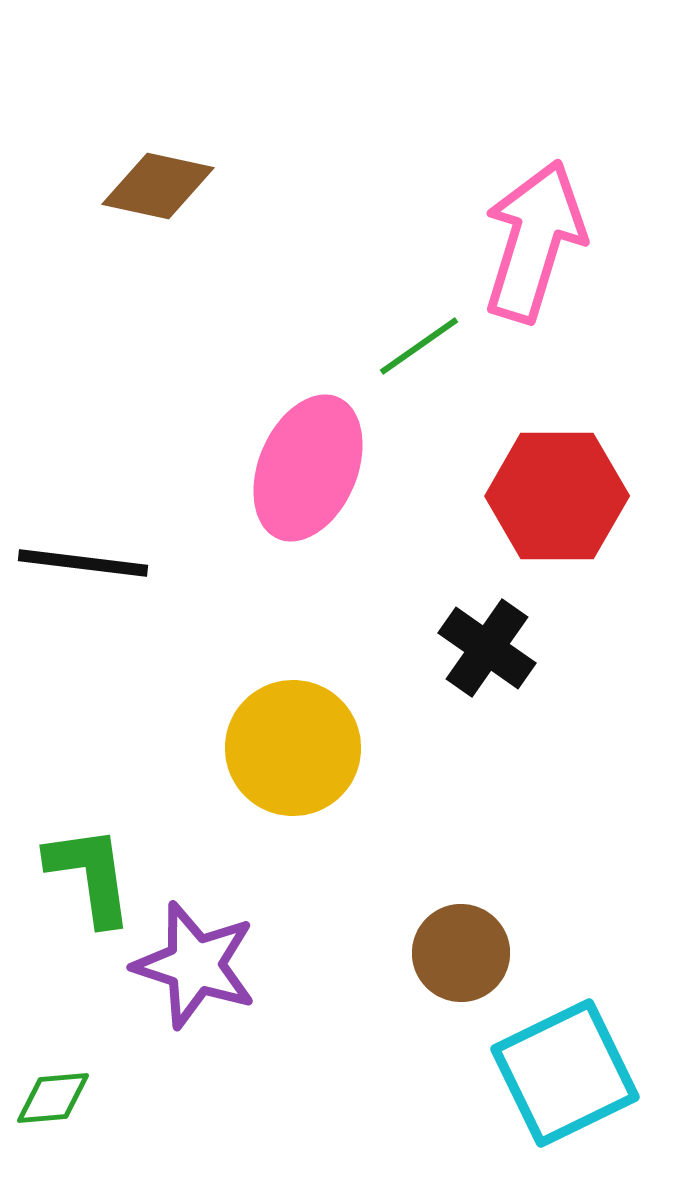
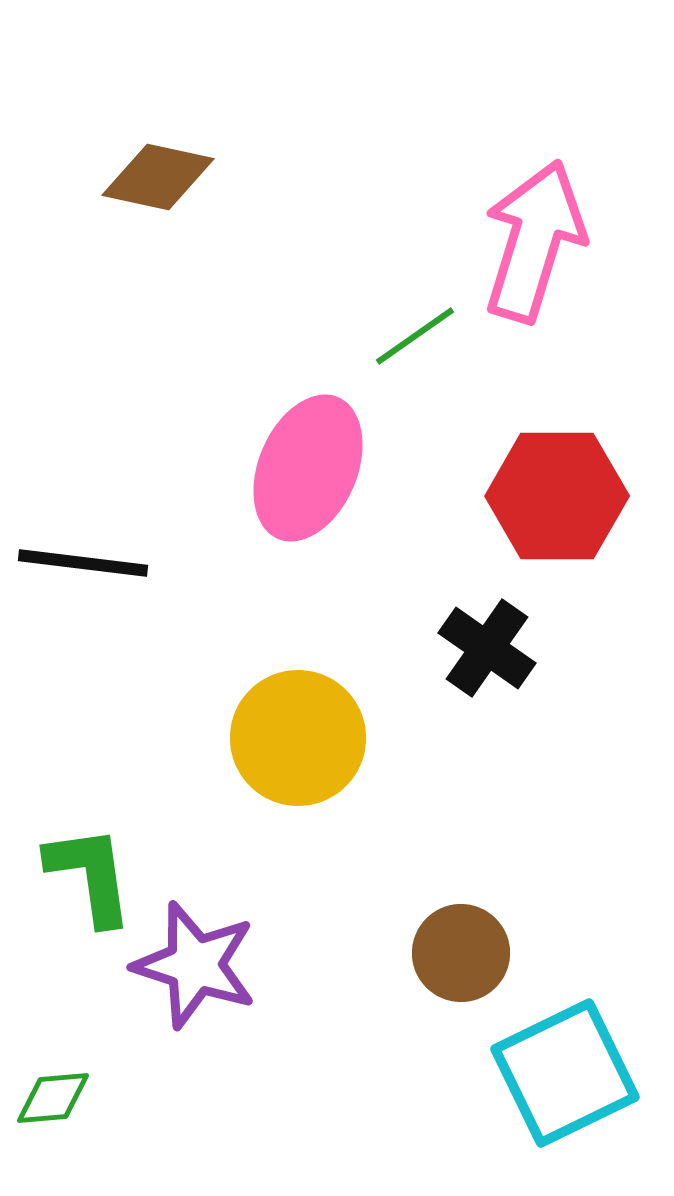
brown diamond: moved 9 px up
green line: moved 4 px left, 10 px up
yellow circle: moved 5 px right, 10 px up
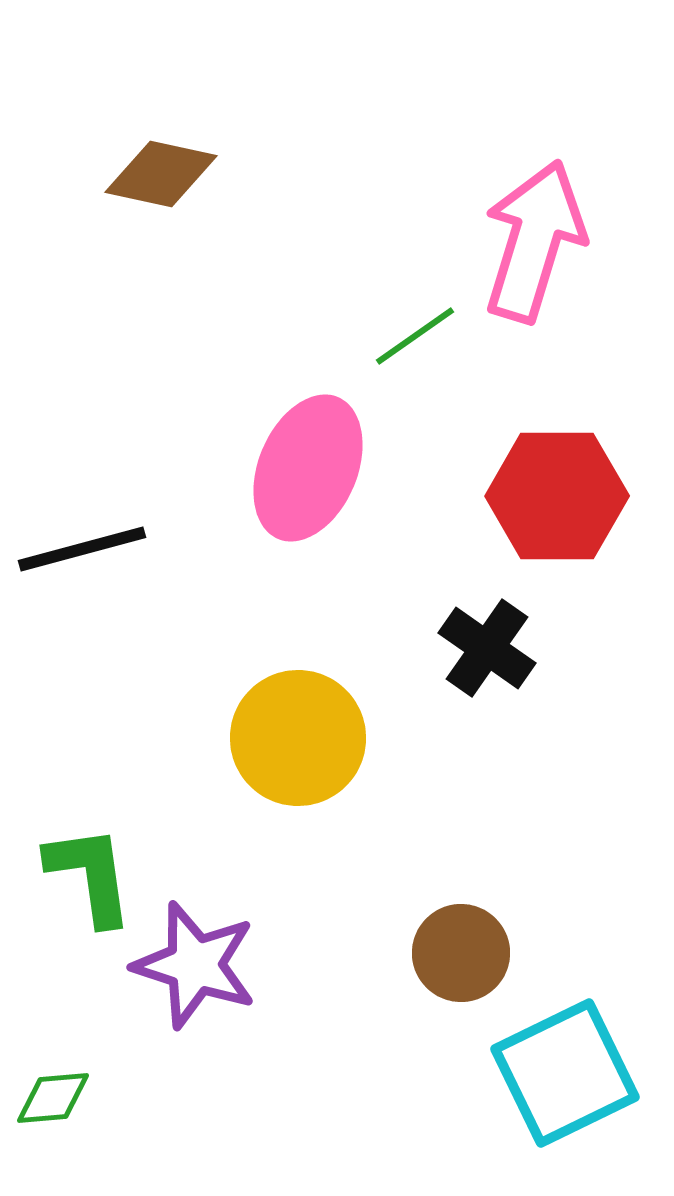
brown diamond: moved 3 px right, 3 px up
black line: moved 1 px left, 14 px up; rotated 22 degrees counterclockwise
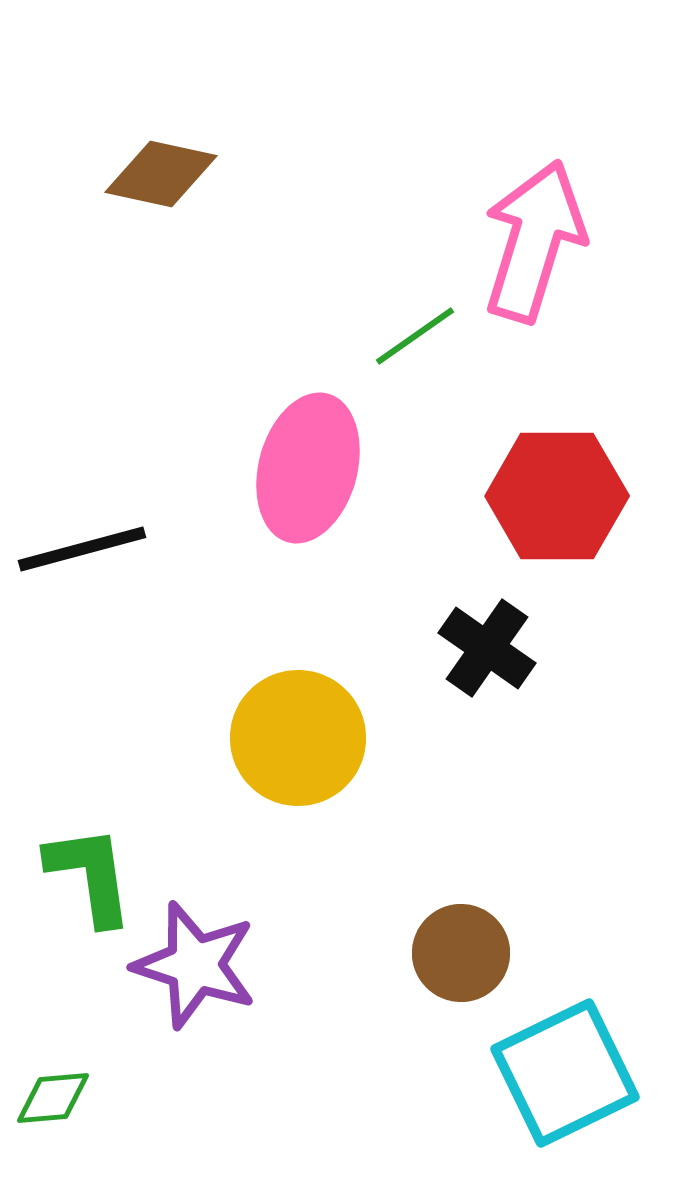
pink ellipse: rotated 8 degrees counterclockwise
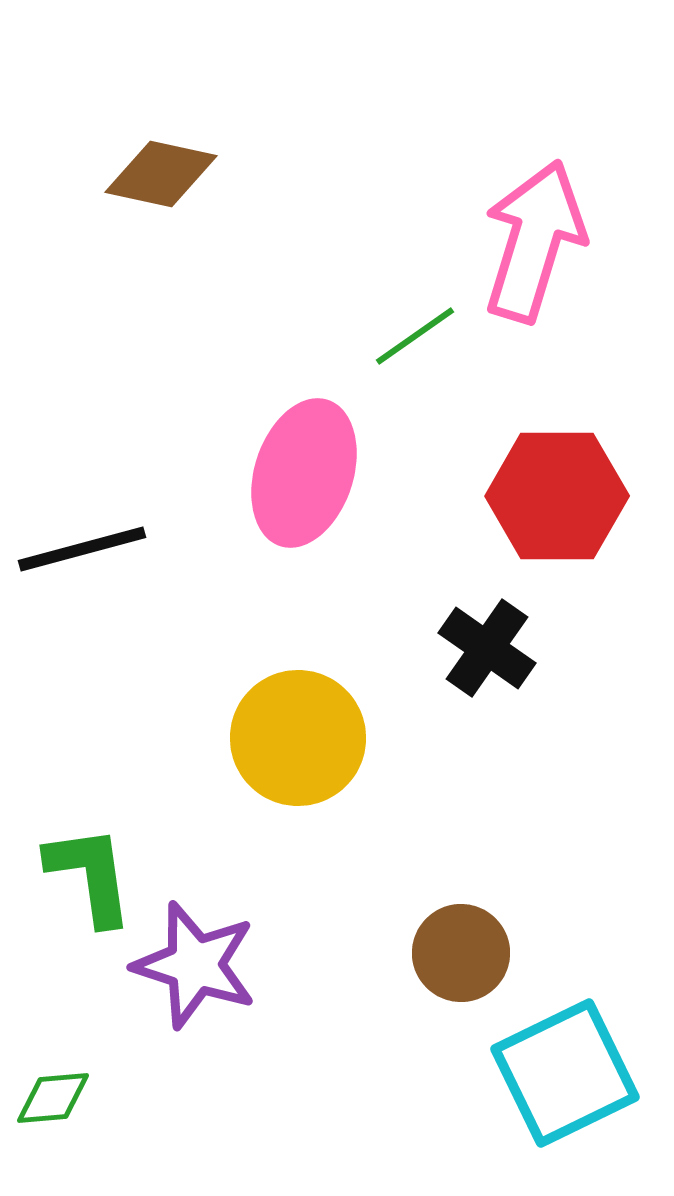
pink ellipse: moved 4 px left, 5 px down; rotated 3 degrees clockwise
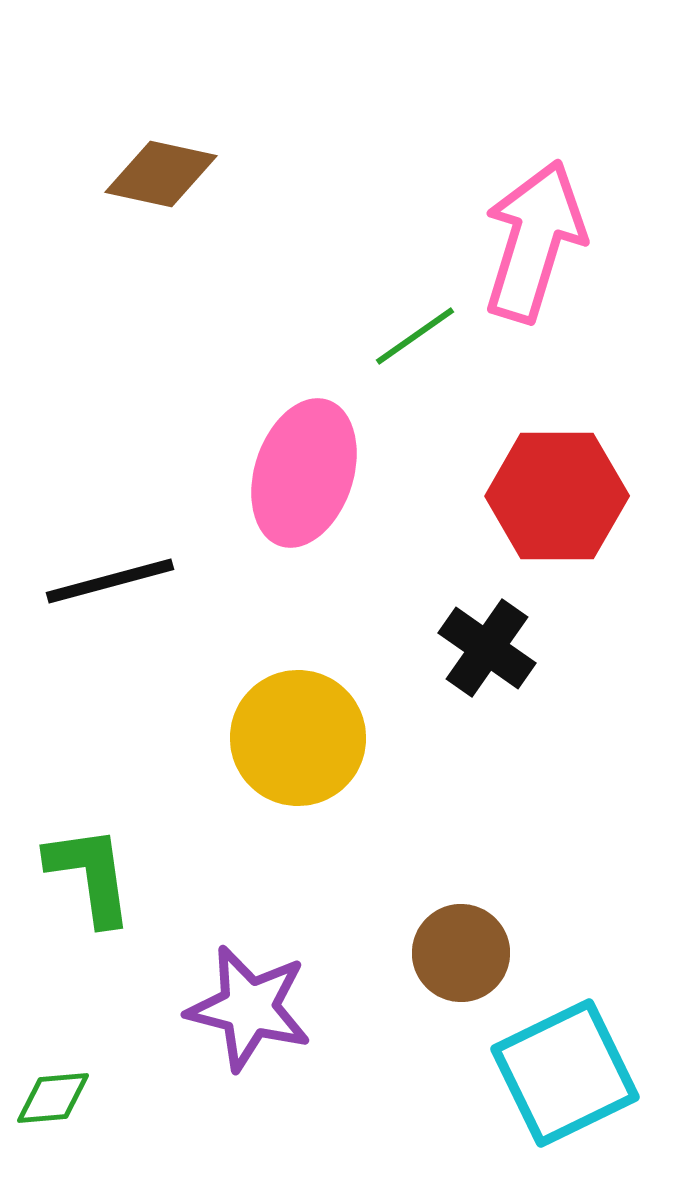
black line: moved 28 px right, 32 px down
purple star: moved 54 px right, 43 px down; rotated 4 degrees counterclockwise
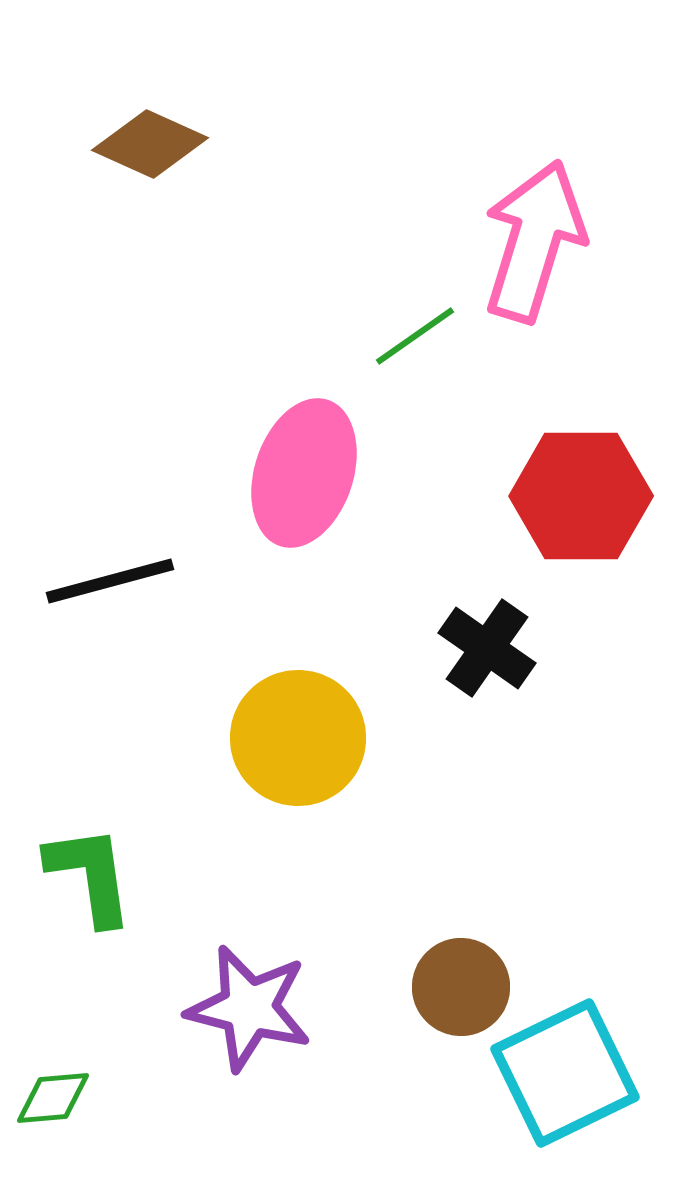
brown diamond: moved 11 px left, 30 px up; rotated 12 degrees clockwise
red hexagon: moved 24 px right
brown circle: moved 34 px down
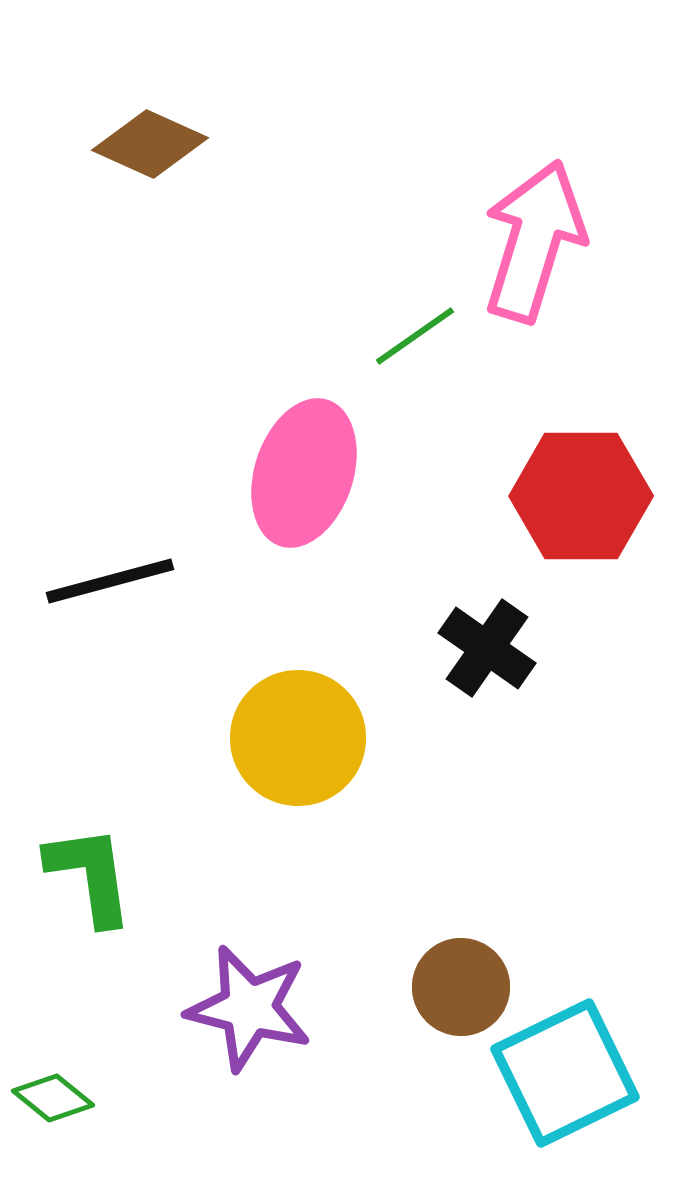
green diamond: rotated 44 degrees clockwise
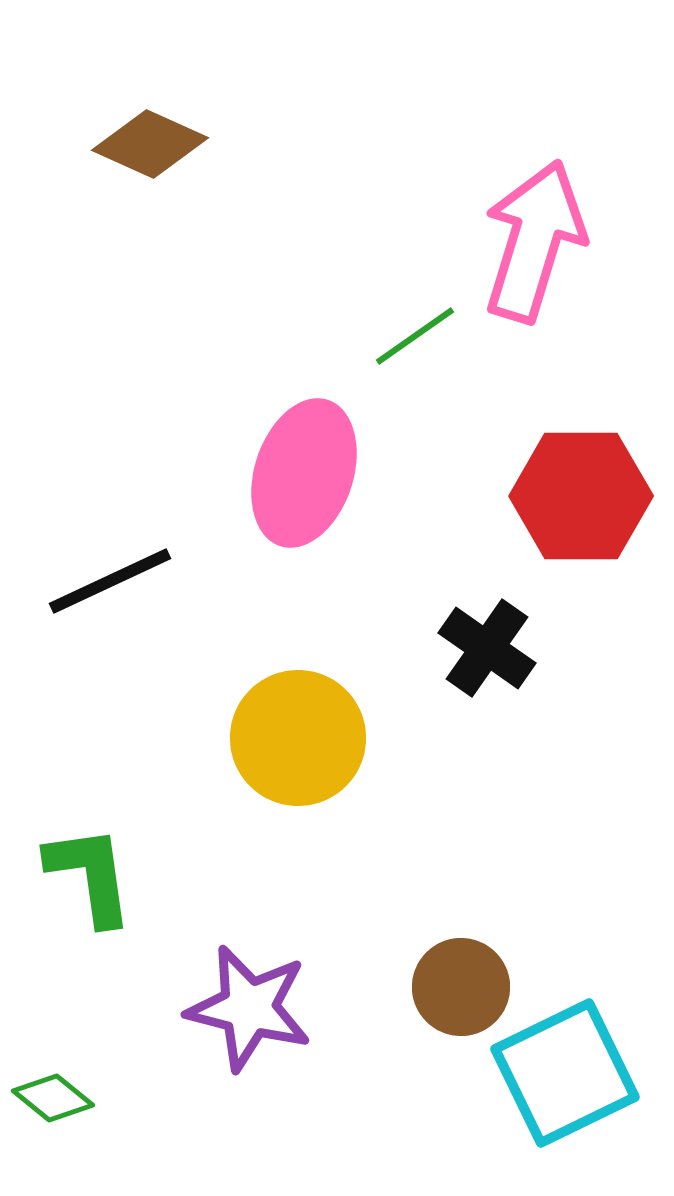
black line: rotated 10 degrees counterclockwise
